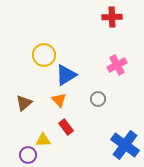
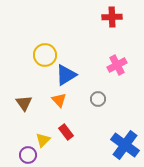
yellow circle: moved 1 px right
brown triangle: rotated 24 degrees counterclockwise
red rectangle: moved 5 px down
yellow triangle: rotated 42 degrees counterclockwise
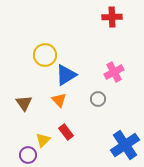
pink cross: moved 3 px left, 7 px down
blue cross: rotated 20 degrees clockwise
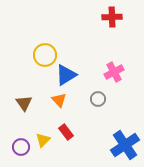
purple circle: moved 7 px left, 8 px up
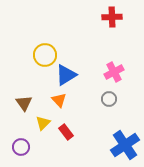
gray circle: moved 11 px right
yellow triangle: moved 17 px up
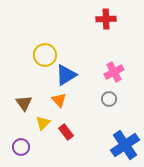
red cross: moved 6 px left, 2 px down
